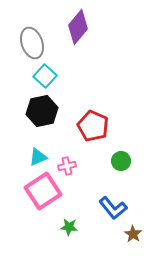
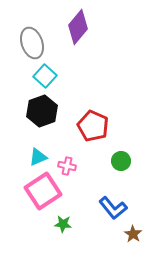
black hexagon: rotated 8 degrees counterclockwise
pink cross: rotated 24 degrees clockwise
green star: moved 6 px left, 3 px up
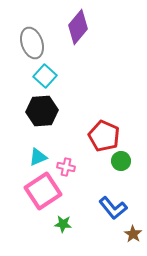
black hexagon: rotated 16 degrees clockwise
red pentagon: moved 11 px right, 10 px down
pink cross: moved 1 px left, 1 px down
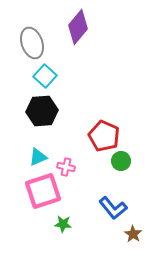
pink square: rotated 15 degrees clockwise
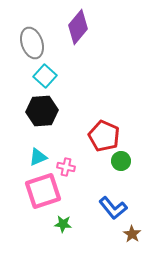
brown star: moved 1 px left
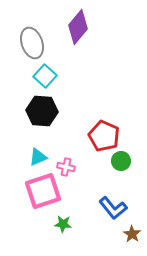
black hexagon: rotated 8 degrees clockwise
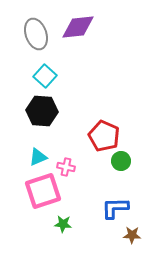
purple diamond: rotated 44 degrees clockwise
gray ellipse: moved 4 px right, 9 px up
blue L-shape: moved 2 px right; rotated 128 degrees clockwise
brown star: moved 1 px down; rotated 30 degrees counterclockwise
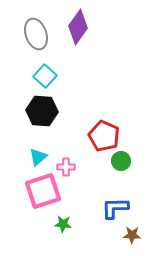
purple diamond: rotated 48 degrees counterclockwise
cyan triangle: rotated 18 degrees counterclockwise
pink cross: rotated 12 degrees counterclockwise
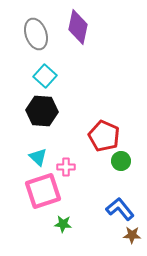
purple diamond: rotated 24 degrees counterclockwise
cyan triangle: rotated 36 degrees counterclockwise
blue L-shape: moved 5 px right, 1 px down; rotated 52 degrees clockwise
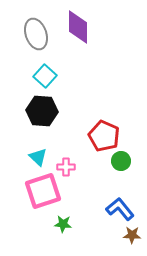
purple diamond: rotated 12 degrees counterclockwise
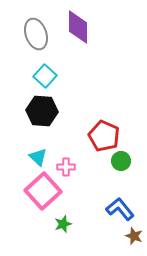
pink square: rotated 24 degrees counterclockwise
green star: rotated 24 degrees counterclockwise
brown star: moved 2 px right, 1 px down; rotated 18 degrees clockwise
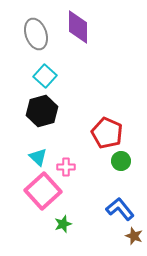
black hexagon: rotated 20 degrees counterclockwise
red pentagon: moved 3 px right, 3 px up
